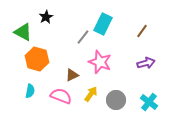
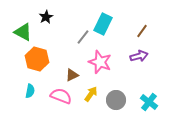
purple arrow: moved 7 px left, 7 px up
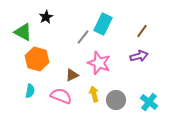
pink star: moved 1 px left, 1 px down
yellow arrow: moved 3 px right; rotated 49 degrees counterclockwise
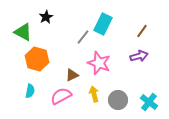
pink semicircle: rotated 50 degrees counterclockwise
gray circle: moved 2 px right
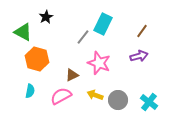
yellow arrow: moved 1 px right, 1 px down; rotated 56 degrees counterclockwise
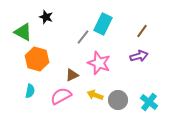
black star: rotated 24 degrees counterclockwise
